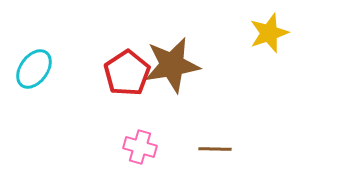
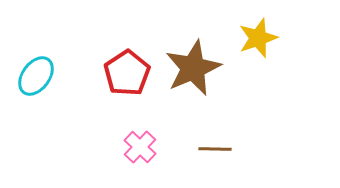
yellow star: moved 11 px left, 5 px down
brown star: moved 21 px right, 3 px down; rotated 14 degrees counterclockwise
cyan ellipse: moved 2 px right, 7 px down
pink cross: rotated 28 degrees clockwise
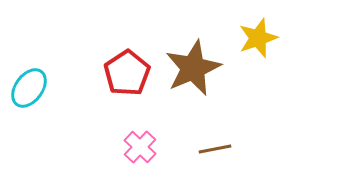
cyan ellipse: moved 7 px left, 12 px down
brown line: rotated 12 degrees counterclockwise
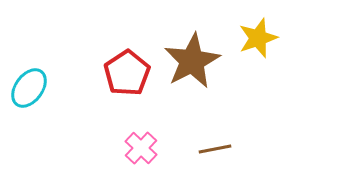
brown star: moved 1 px left, 7 px up; rotated 4 degrees counterclockwise
pink cross: moved 1 px right, 1 px down
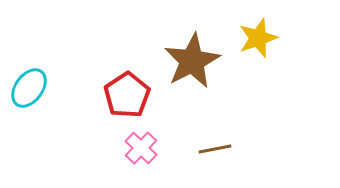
red pentagon: moved 22 px down
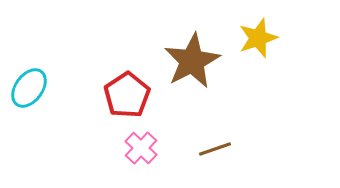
brown line: rotated 8 degrees counterclockwise
